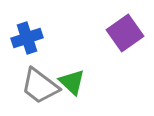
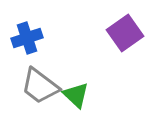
green triangle: moved 4 px right, 13 px down
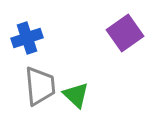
gray trapezoid: rotated 132 degrees counterclockwise
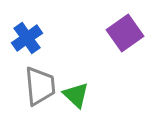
blue cross: rotated 16 degrees counterclockwise
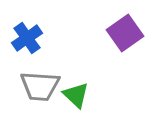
gray trapezoid: rotated 99 degrees clockwise
